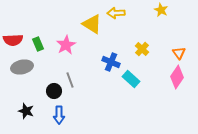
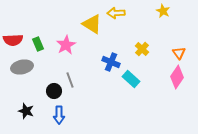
yellow star: moved 2 px right, 1 px down
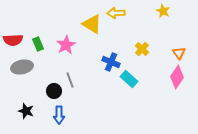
cyan rectangle: moved 2 px left
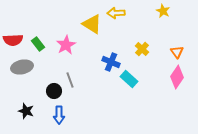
green rectangle: rotated 16 degrees counterclockwise
orange triangle: moved 2 px left, 1 px up
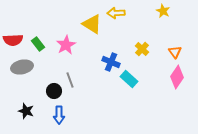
orange triangle: moved 2 px left
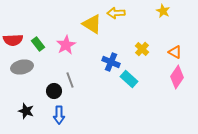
orange triangle: rotated 24 degrees counterclockwise
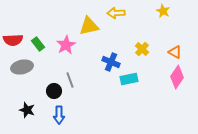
yellow triangle: moved 3 px left, 2 px down; rotated 45 degrees counterclockwise
cyan rectangle: rotated 54 degrees counterclockwise
black star: moved 1 px right, 1 px up
